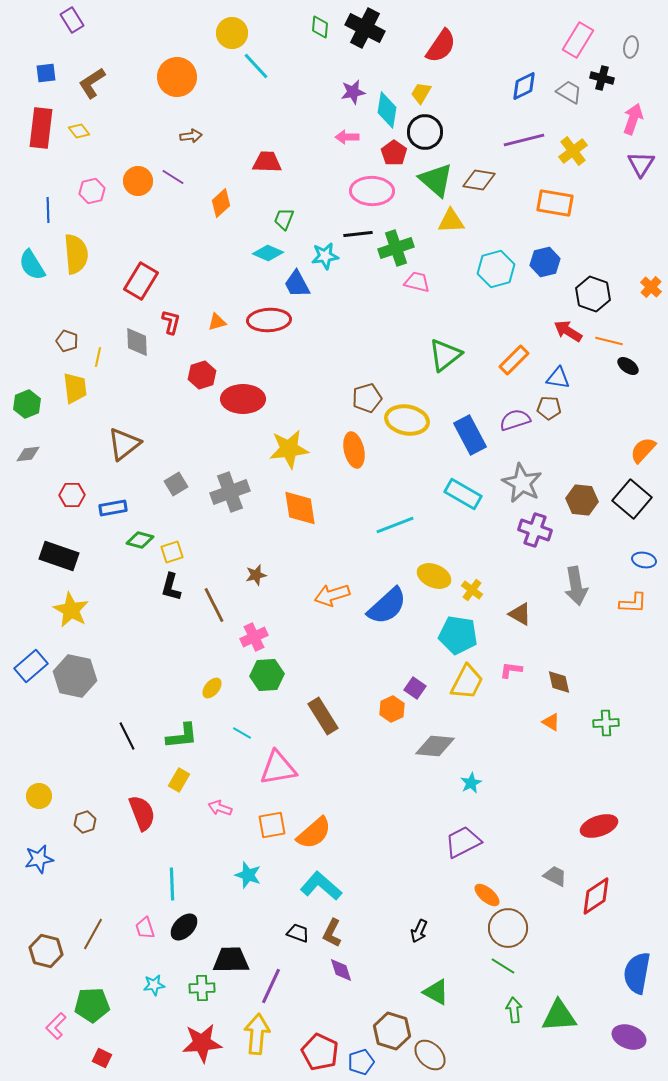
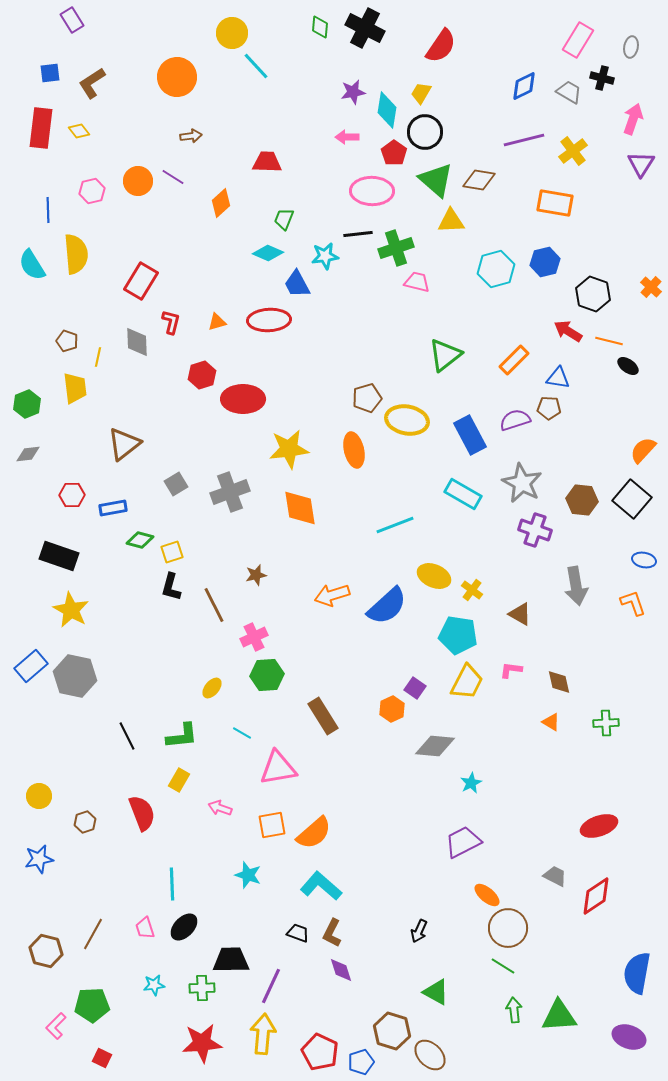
blue square at (46, 73): moved 4 px right
orange L-shape at (633, 603): rotated 112 degrees counterclockwise
yellow arrow at (257, 1034): moved 6 px right
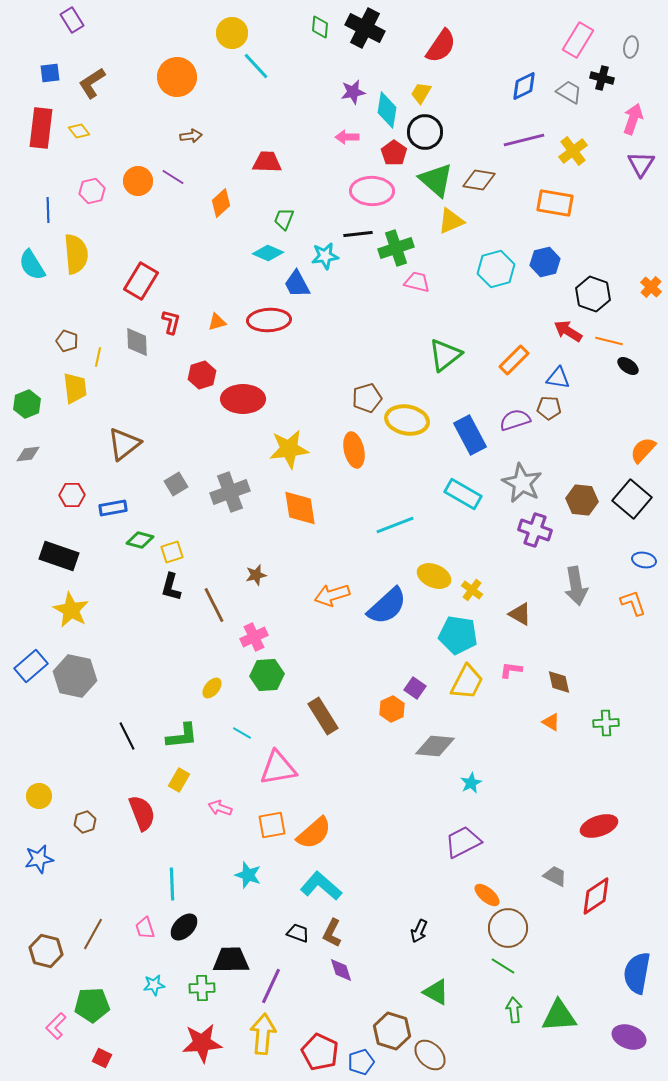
yellow triangle at (451, 221): rotated 20 degrees counterclockwise
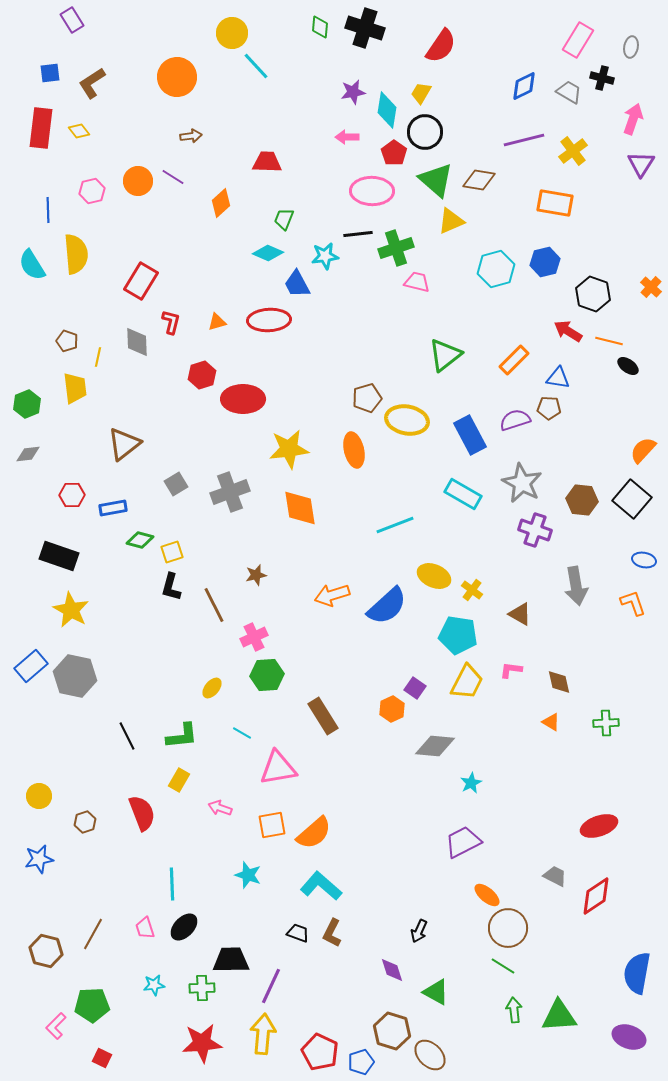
black cross at (365, 28): rotated 9 degrees counterclockwise
purple diamond at (341, 970): moved 51 px right
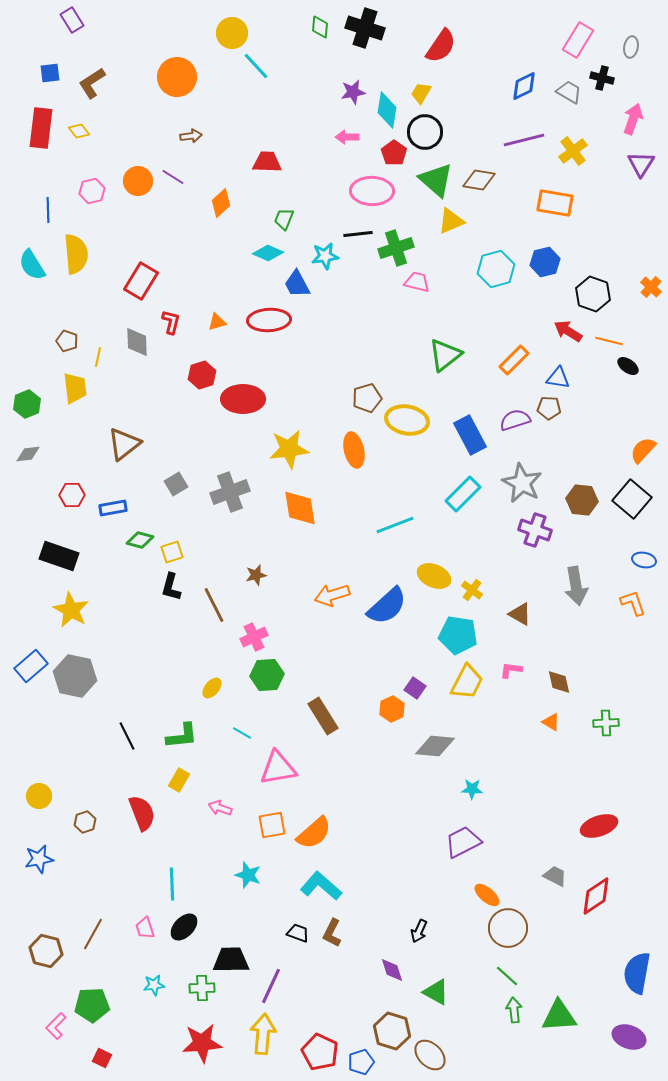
cyan rectangle at (463, 494): rotated 75 degrees counterclockwise
cyan star at (471, 783): moved 1 px right, 6 px down; rotated 30 degrees clockwise
green line at (503, 966): moved 4 px right, 10 px down; rotated 10 degrees clockwise
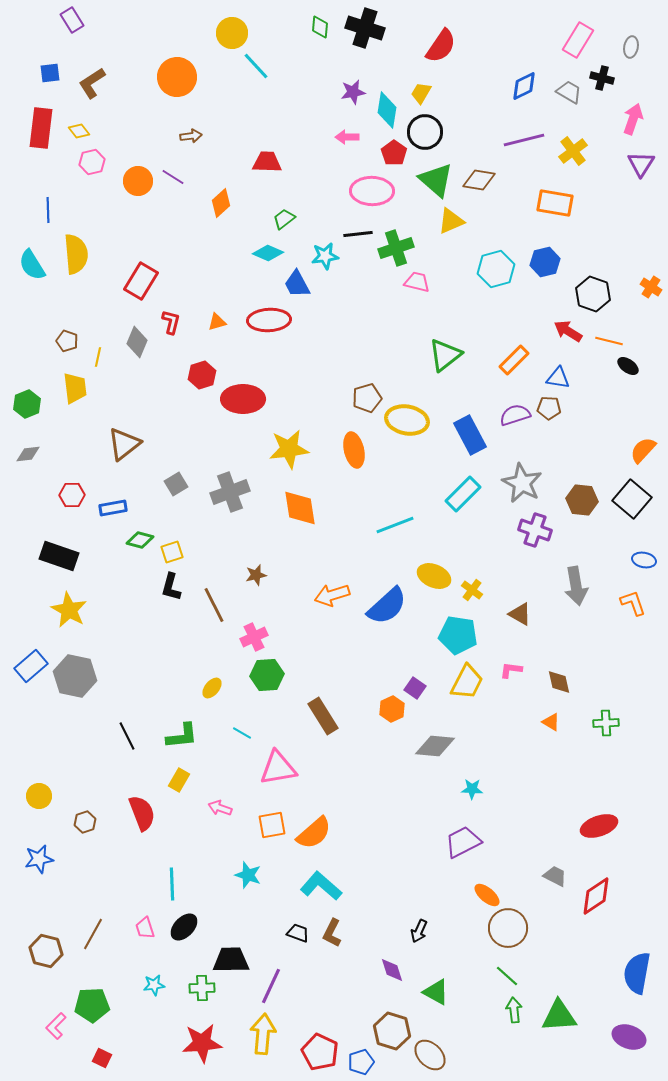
pink hexagon at (92, 191): moved 29 px up
green trapezoid at (284, 219): rotated 30 degrees clockwise
orange cross at (651, 287): rotated 10 degrees counterclockwise
gray diamond at (137, 342): rotated 24 degrees clockwise
purple semicircle at (515, 420): moved 5 px up
yellow star at (71, 610): moved 2 px left
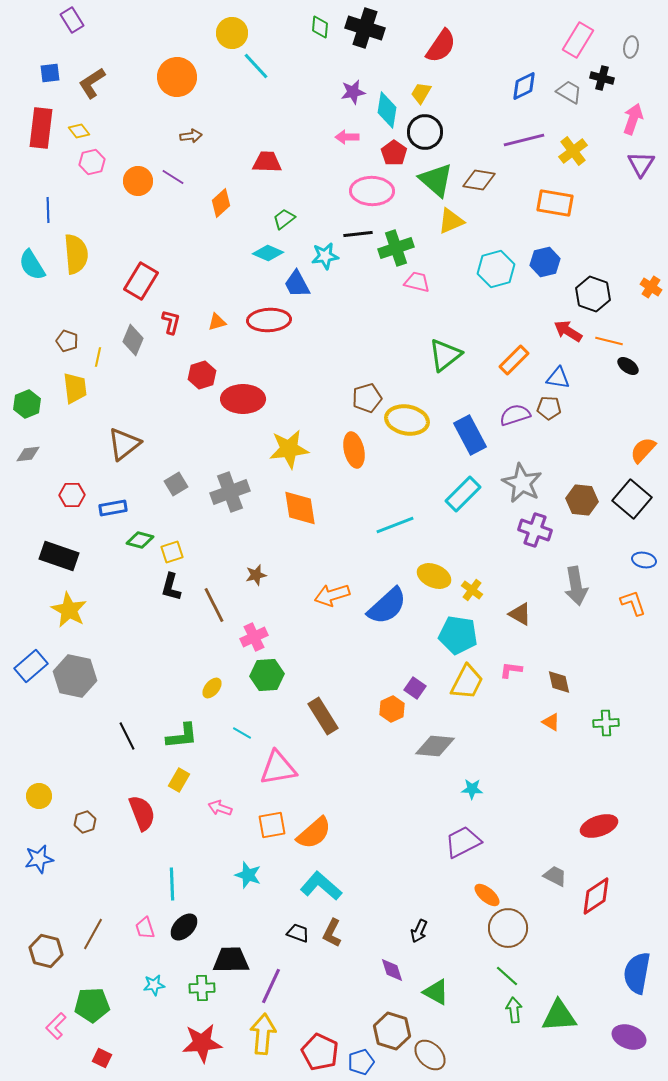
gray diamond at (137, 342): moved 4 px left, 2 px up
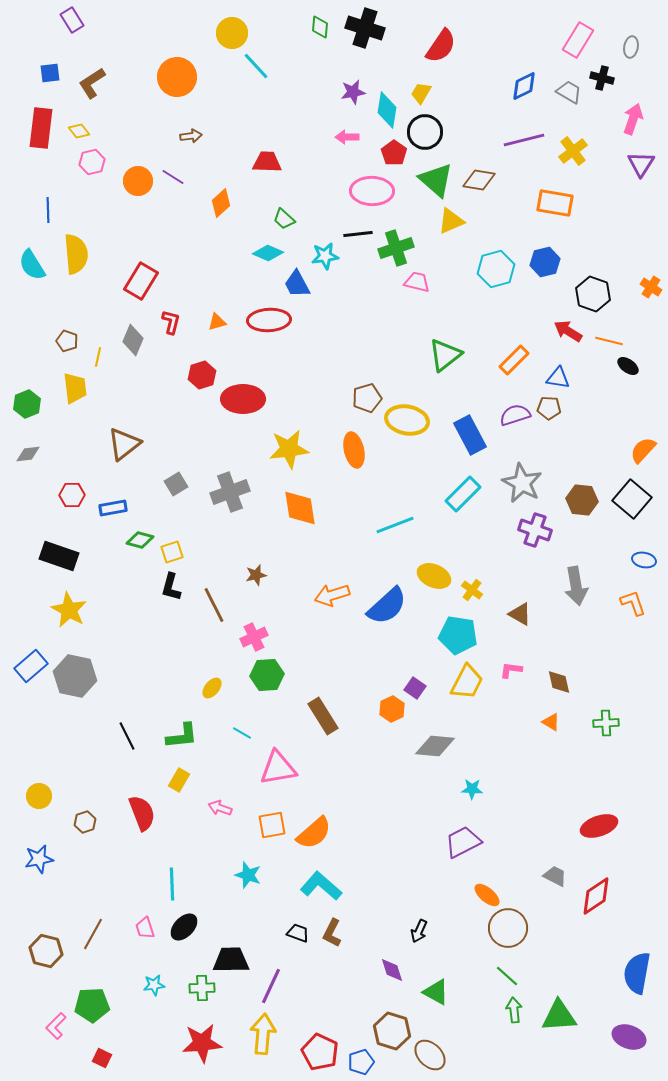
green trapezoid at (284, 219): rotated 100 degrees counterclockwise
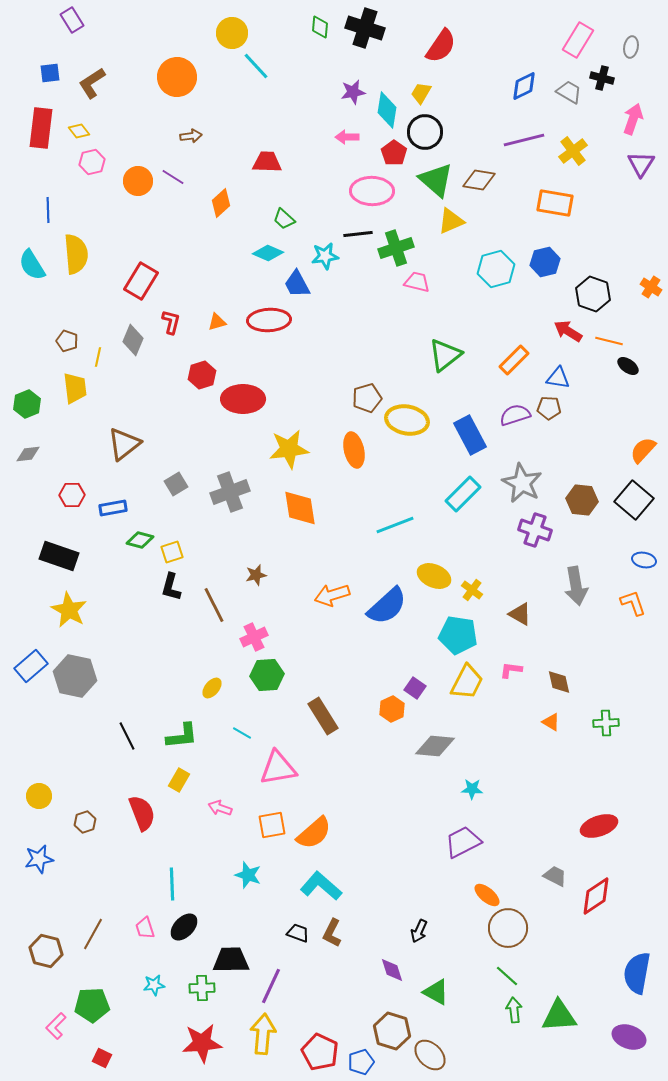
black square at (632, 499): moved 2 px right, 1 px down
